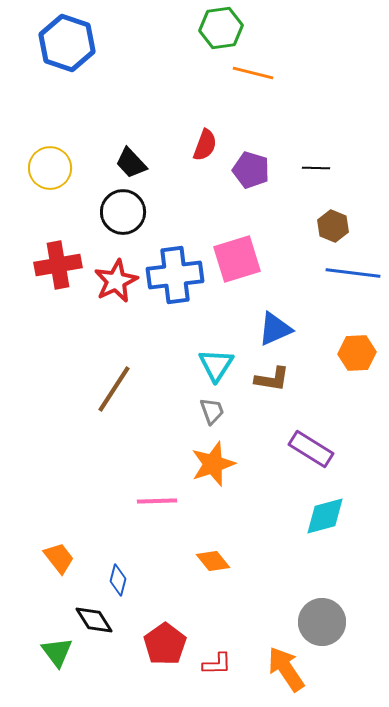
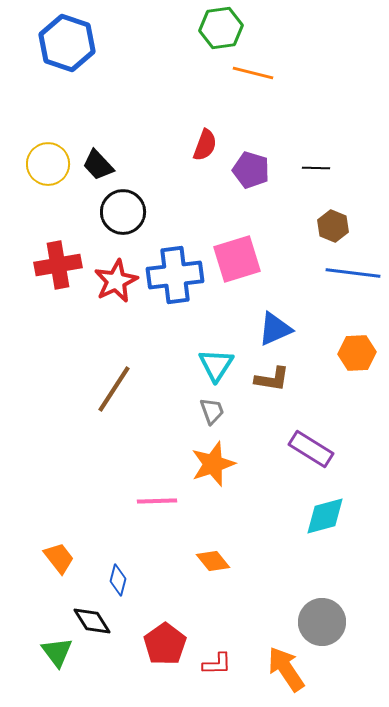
black trapezoid: moved 33 px left, 2 px down
yellow circle: moved 2 px left, 4 px up
black diamond: moved 2 px left, 1 px down
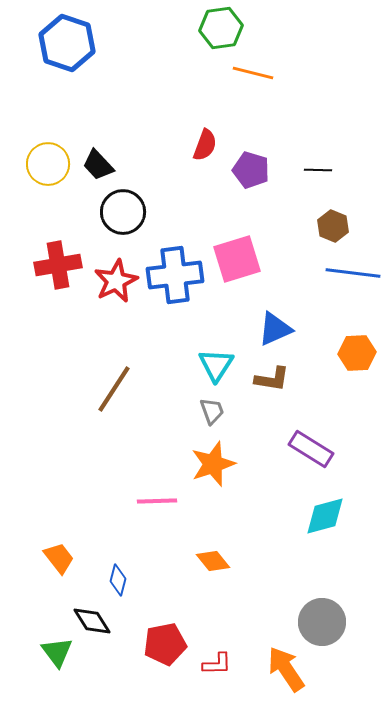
black line: moved 2 px right, 2 px down
red pentagon: rotated 24 degrees clockwise
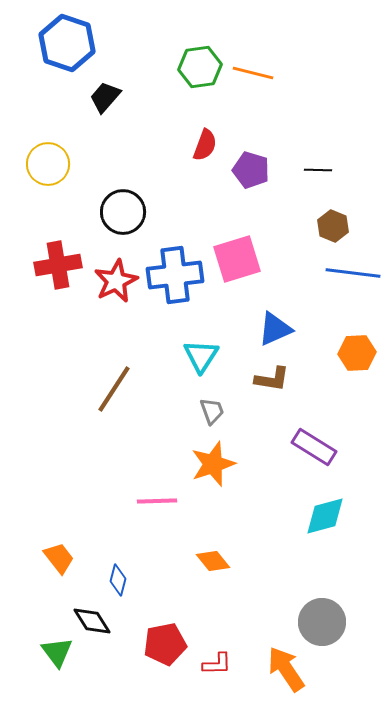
green hexagon: moved 21 px left, 39 px down
black trapezoid: moved 7 px right, 68 px up; rotated 84 degrees clockwise
cyan triangle: moved 15 px left, 9 px up
purple rectangle: moved 3 px right, 2 px up
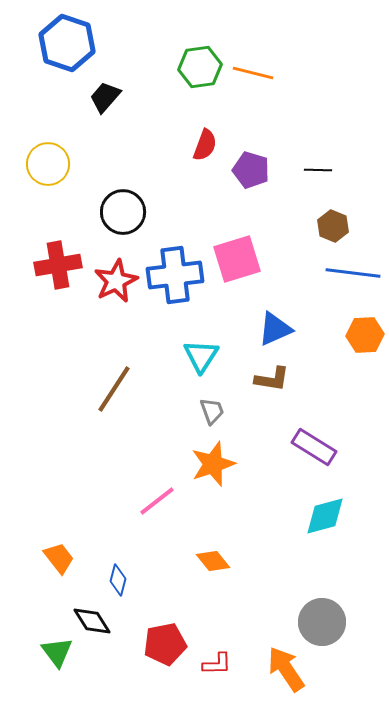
orange hexagon: moved 8 px right, 18 px up
pink line: rotated 36 degrees counterclockwise
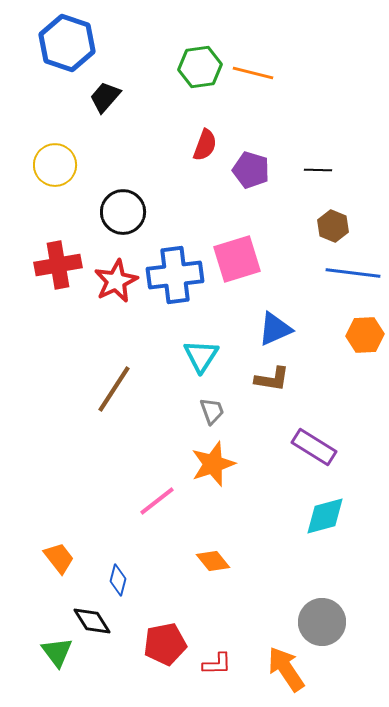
yellow circle: moved 7 px right, 1 px down
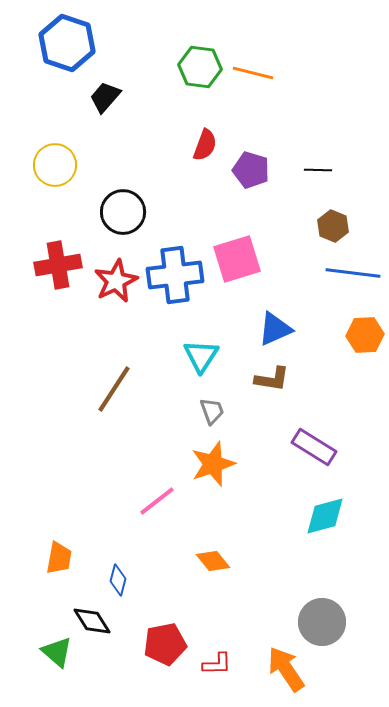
green hexagon: rotated 15 degrees clockwise
orange trapezoid: rotated 48 degrees clockwise
green triangle: rotated 12 degrees counterclockwise
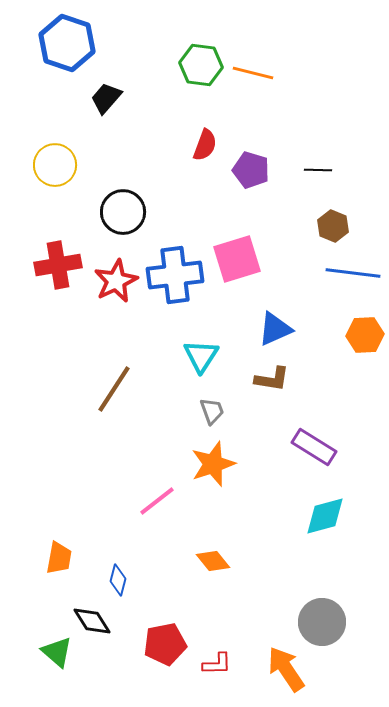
green hexagon: moved 1 px right, 2 px up
black trapezoid: moved 1 px right, 1 px down
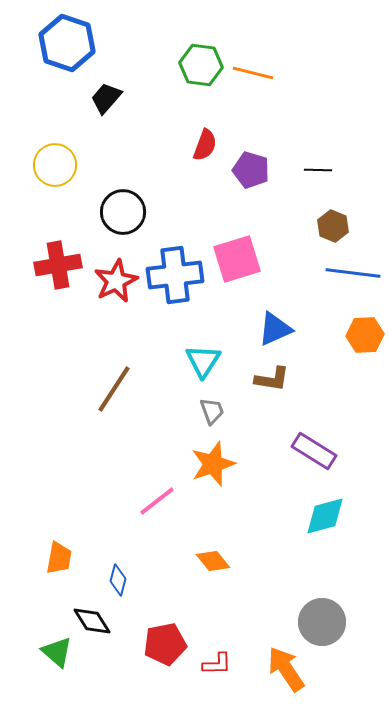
cyan triangle: moved 2 px right, 5 px down
purple rectangle: moved 4 px down
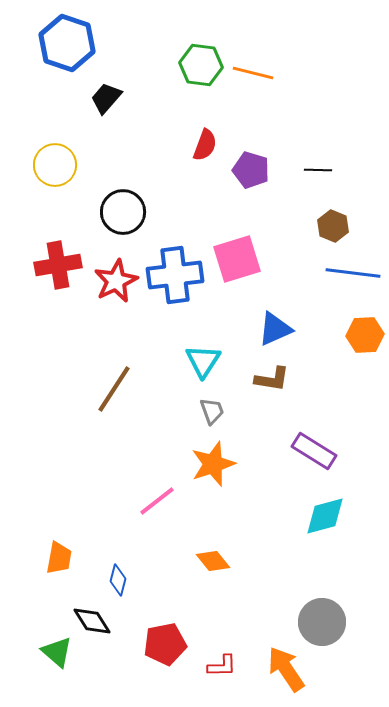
red L-shape: moved 5 px right, 2 px down
